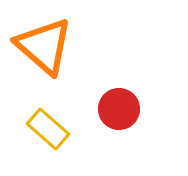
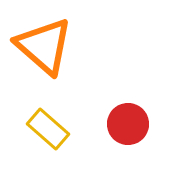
red circle: moved 9 px right, 15 px down
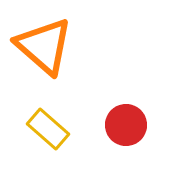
red circle: moved 2 px left, 1 px down
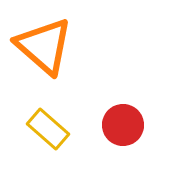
red circle: moved 3 px left
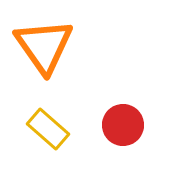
orange triangle: rotated 14 degrees clockwise
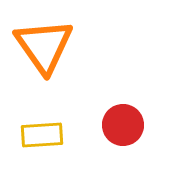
yellow rectangle: moved 6 px left, 6 px down; rotated 45 degrees counterclockwise
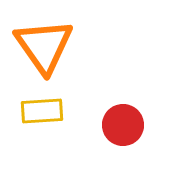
yellow rectangle: moved 24 px up
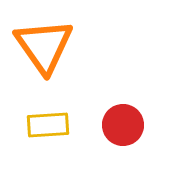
yellow rectangle: moved 6 px right, 14 px down
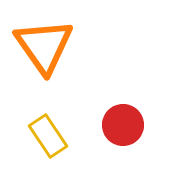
yellow rectangle: moved 11 px down; rotated 60 degrees clockwise
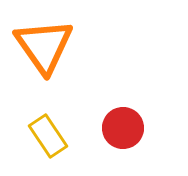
red circle: moved 3 px down
